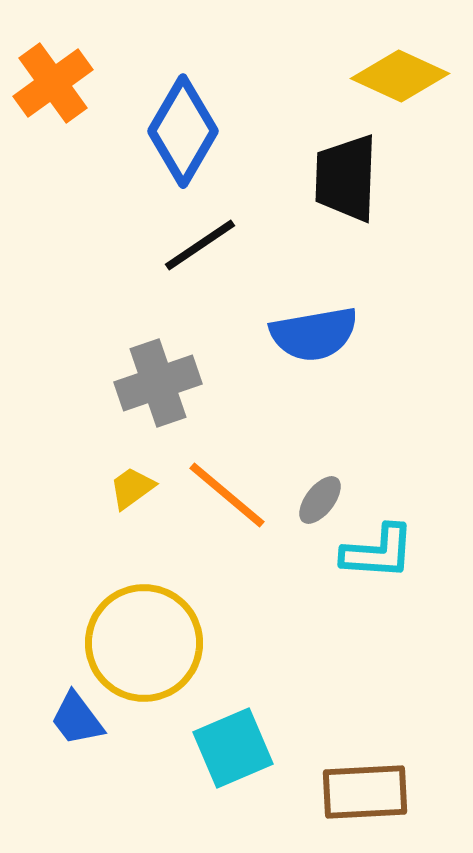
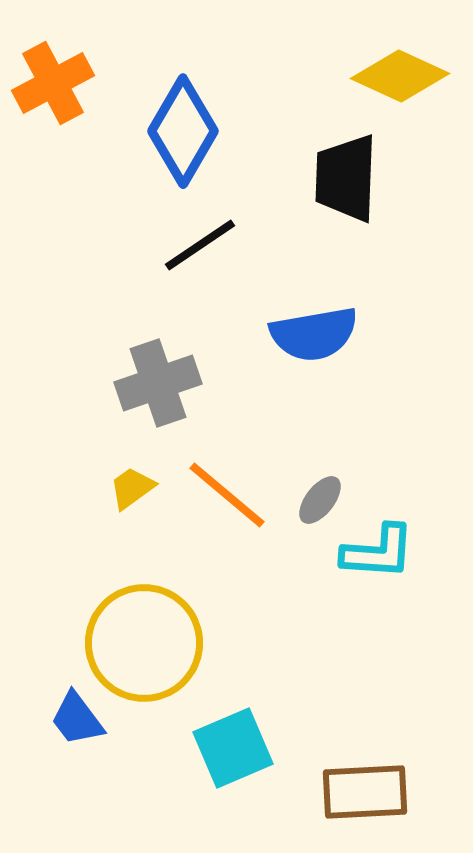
orange cross: rotated 8 degrees clockwise
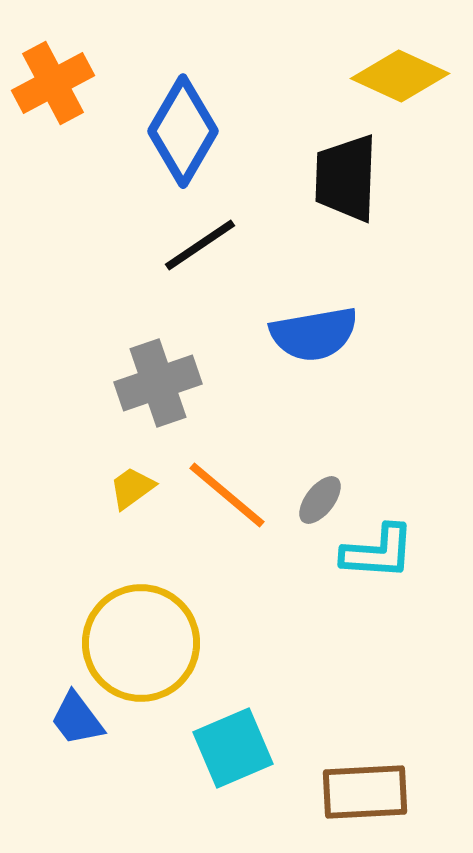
yellow circle: moved 3 px left
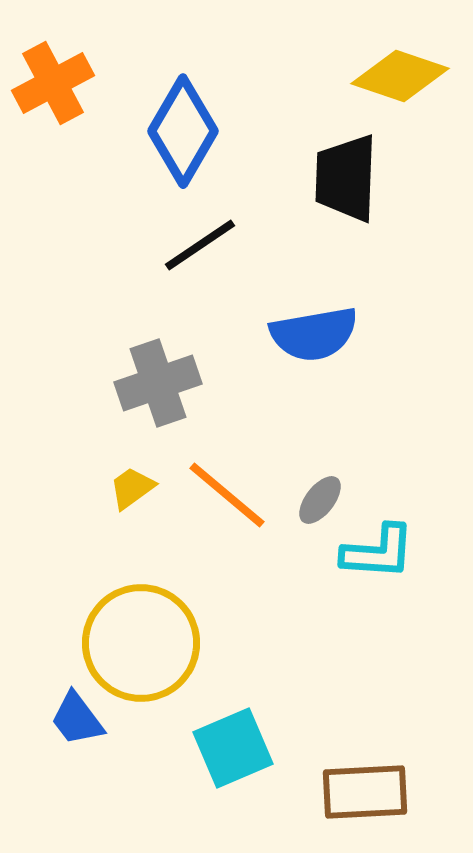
yellow diamond: rotated 6 degrees counterclockwise
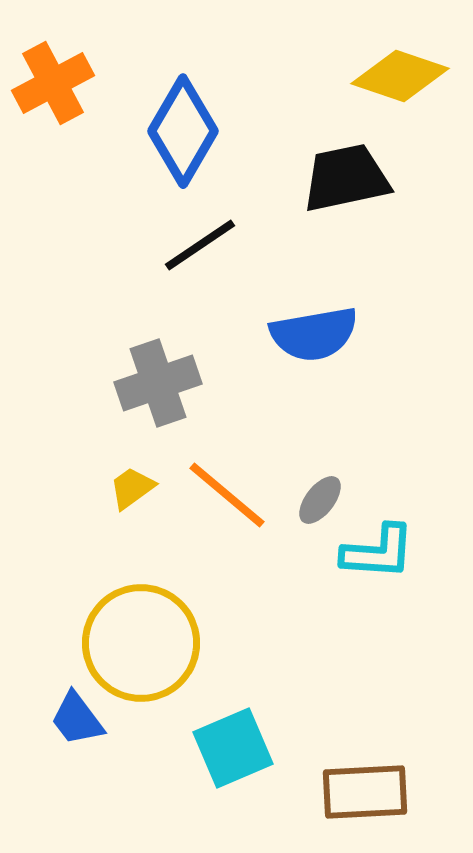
black trapezoid: rotated 76 degrees clockwise
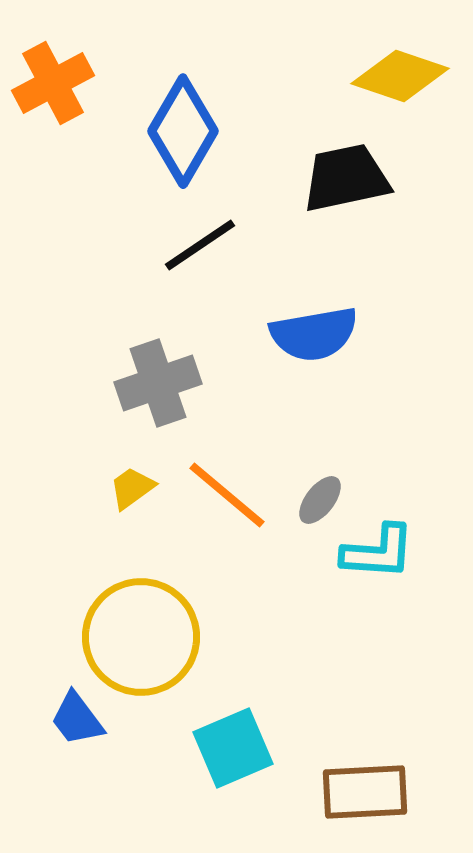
yellow circle: moved 6 px up
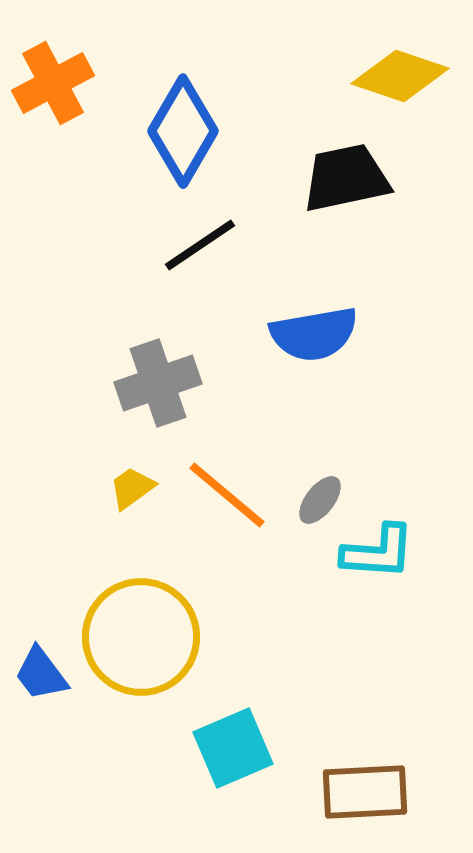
blue trapezoid: moved 36 px left, 45 px up
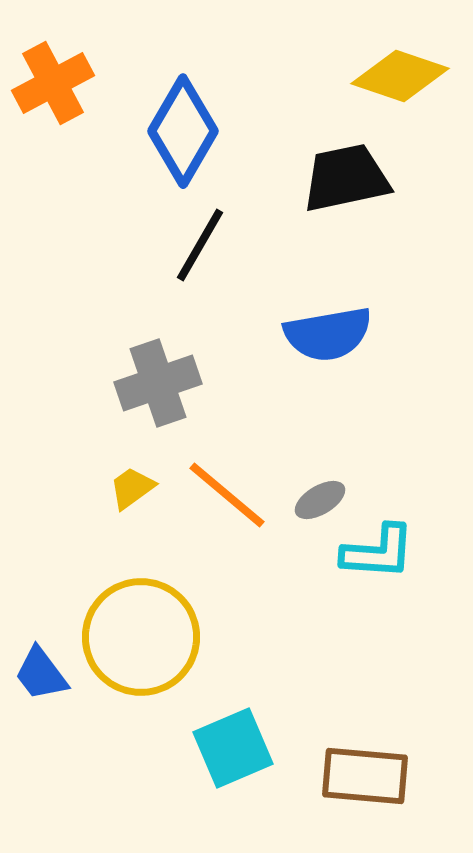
black line: rotated 26 degrees counterclockwise
blue semicircle: moved 14 px right
gray ellipse: rotated 21 degrees clockwise
brown rectangle: moved 16 px up; rotated 8 degrees clockwise
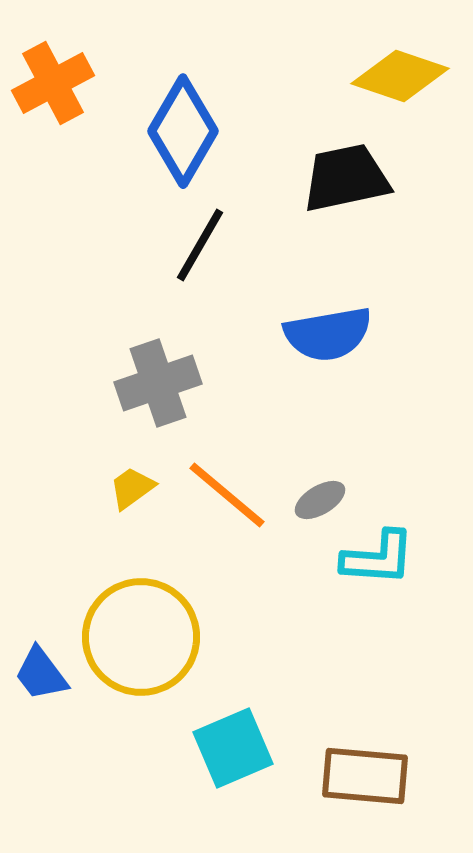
cyan L-shape: moved 6 px down
